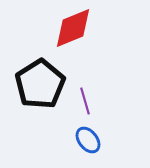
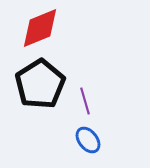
red diamond: moved 33 px left
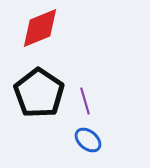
black pentagon: moved 1 px left, 9 px down; rotated 6 degrees counterclockwise
blue ellipse: rotated 12 degrees counterclockwise
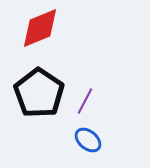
purple line: rotated 44 degrees clockwise
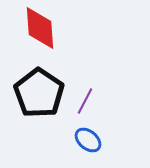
red diamond: rotated 72 degrees counterclockwise
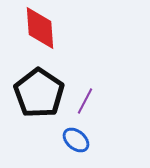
blue ellipse: moved 12 px left
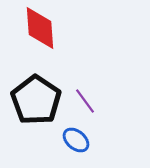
black pentagon: moved 3 px left, 7 px down
purple line: rotated 64 degrees counterclockwise
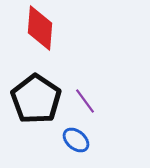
red diamond: rotated 9 degrees clockwise
black pentagon: moved 1 px up
